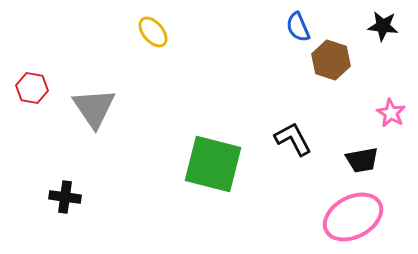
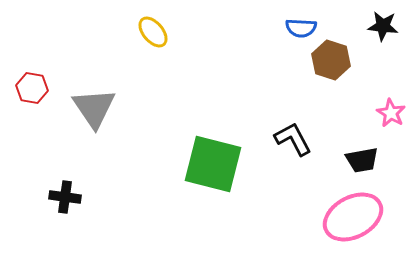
blue semicircle: moved 3 px right, 1 px down; rotated 64 degrees counterclockwise
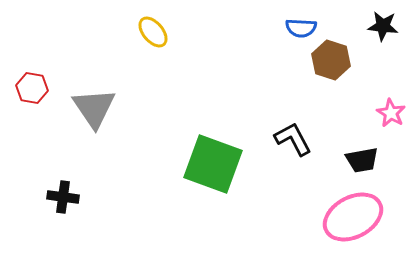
green square: rotated 6 degrees clockwise
black cross: moved 2 px left
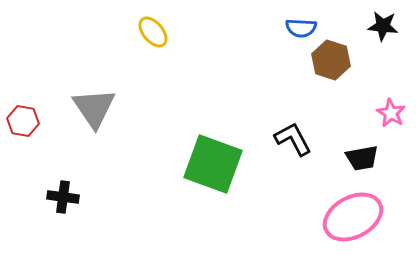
red hexagon: moved 9 px left, 33 px down
black trapezoid: moved 2 px up
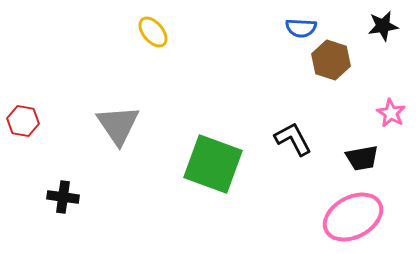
black star: rotated 16 degrees counterclockwise
gray triangle: moved 24 px right, 17 px down
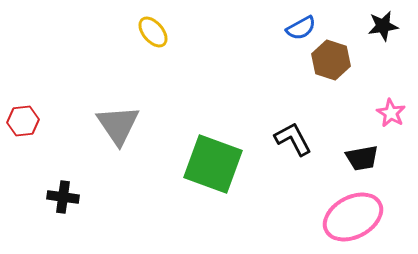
blue semicircle: rotated 32 degrees counterclockwise
red hexagon: rotated 16 degrees counterclockwise
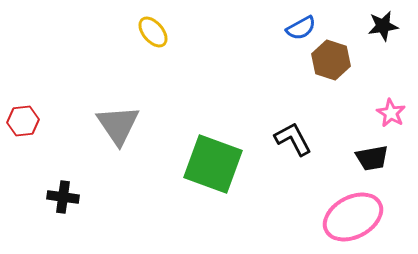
black trapezoid: moved 10 px right
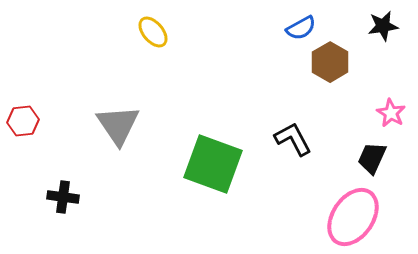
brown hexagon: moved 1 px left, 2 px down; rotated 12 degrees clockwise
black trapezoid: rotated 124 degrees clockwise
pink ellipse: rotated 28 degrees counterclockwise
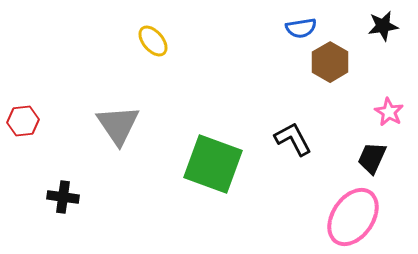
blue semicircle: rotated 20 degrees clockwise
yellow ellipse: moved 9 px down
pink star: moved 2 px left, 1 px up
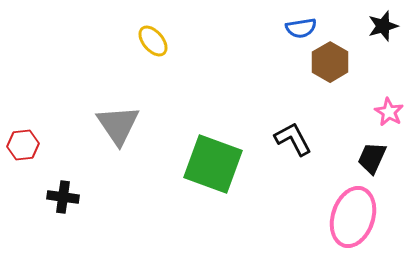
black star: rotated 8 degrees counterclockwise
red hexagon: moved 24 px down
pink ellipse: rotated 16 degrees counterclockwise
